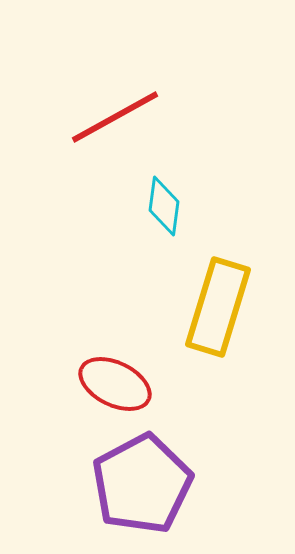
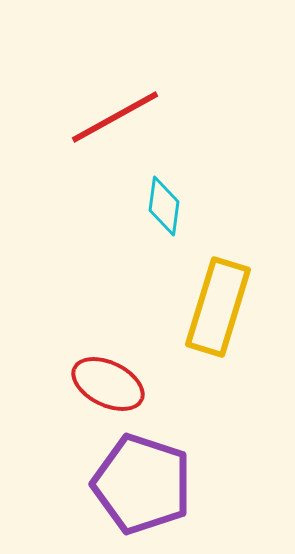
red ellipse: moved 7 px left
purple pentagon: rotated 26 degrees counterclockwise
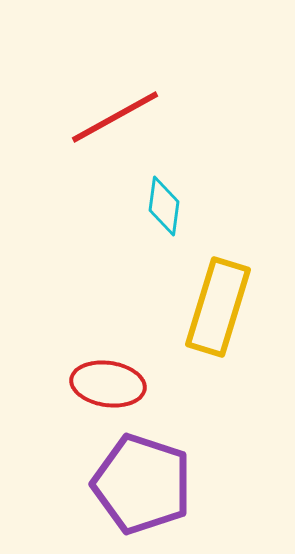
red ellipse: rotated 18 degrees counterclockwise
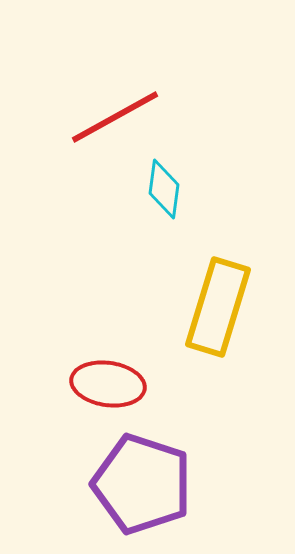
cyan diamond: moved 17 px up
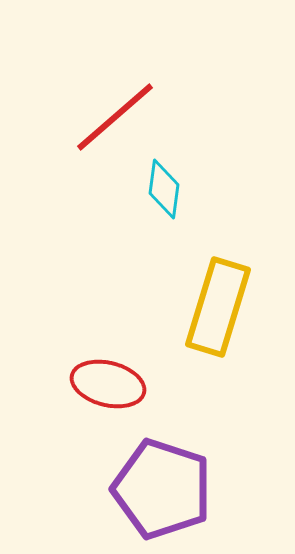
red line: rotated 12 degrees counterclockwise
red ellipse: rotated 6 degrees clockwise
purple pentagon: moved 20 px right, 5 px down
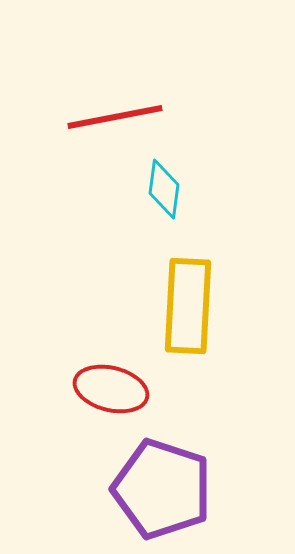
red line: rotated 30 degrees clockwise
yellow rectangle: moved 30 px left, 1 px up; rotated 14 degrees counterclockwise
red ellipse: moved 3 px right, 5 px down
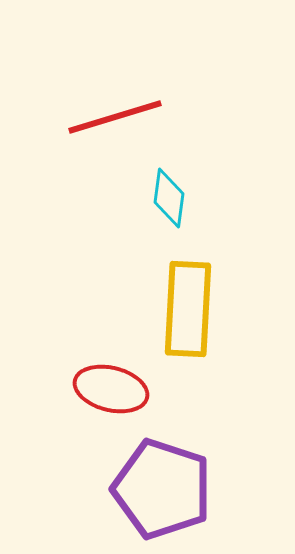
red line: rotated 6 degrees counterclockwise
cyan diamond: moved 5 px right, 9 px down
yellow rectangle: moved 3 px down
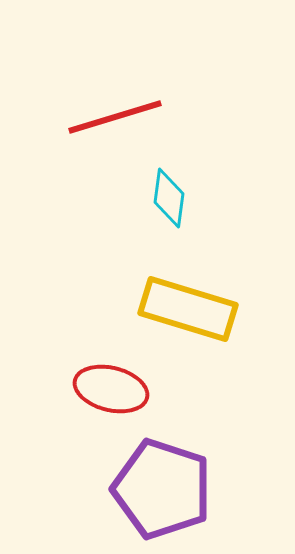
yellow rectangle: rotated 76 degrees counterclockwise
